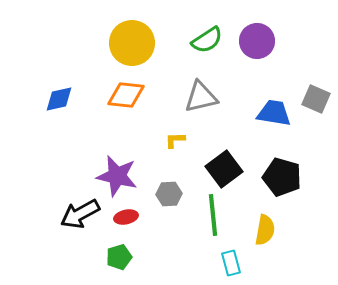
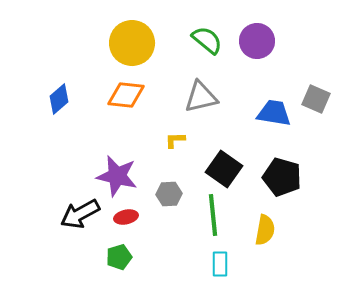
green semicircle: rotated 108 degrees counterclockwise
blue diamond: rotated 28 degrees counterclockwise
black square: rotated 18 degrees counterclockwise
cyan rectangle: moved 11 px left, 1 px down; rotated 15 degrees clockwise
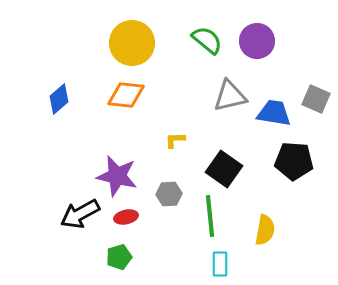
gray triangle: moved 29 px right, 1 px up
black pentagon: moved 12 px right, 16 px up; rotated 12 degrees counterclockwise
green line: moved 3 px left, 1 px down
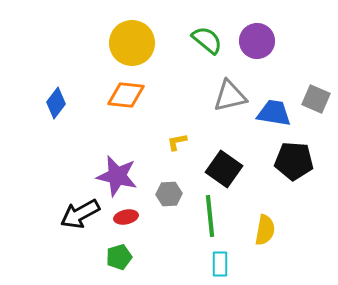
blue diamond: moved 3 px left, 4 px down; rotated 12 degrees counterclockwise
yellow L-shape: moved 2 px right, 2 px down; rotated 10 degrees counterclockwise
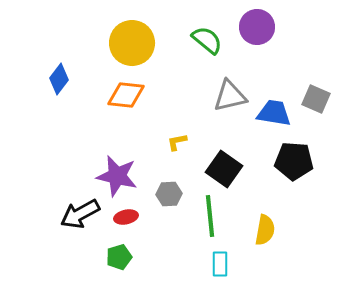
purple circle: moved 14 px up
blue diamond: moved 3 px right, 24 px up
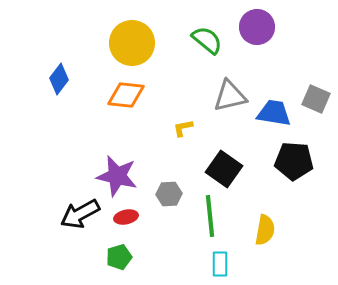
yellow L-shape: moved 6 px right, 14 px up
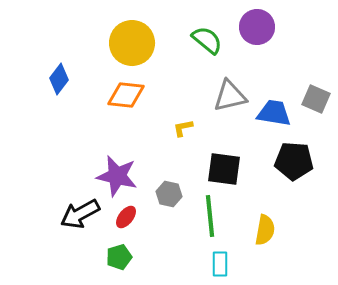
black square: rotated 27 degrees counterclockwise
gray hexagon: rotated 15 degrees clockwise
red ellipse: rotated 40 degrees counterclockwise
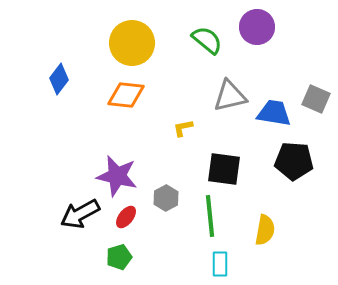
gray hexagon: moved 3 px left, 4 px down; rotated 20 degrees clockwise
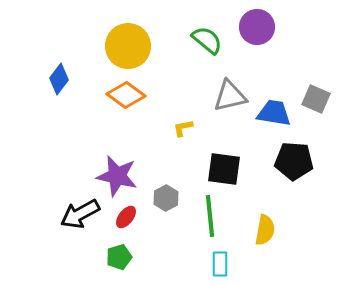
yellow circle: moved 4 px left, 3 px down
orange diamond: rotated 30 degrees clockwise
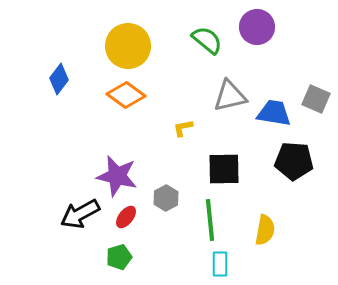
black square: rotated 9 degrees counterclockwise
green line: moved 4 px down
